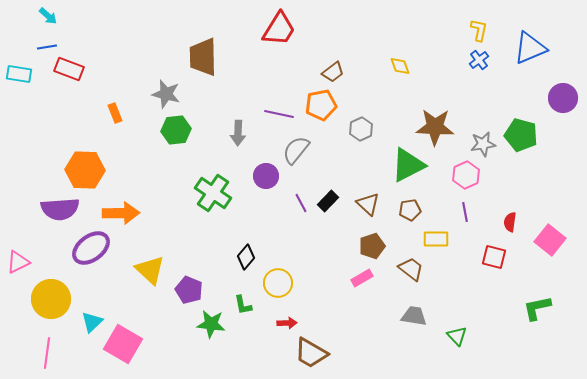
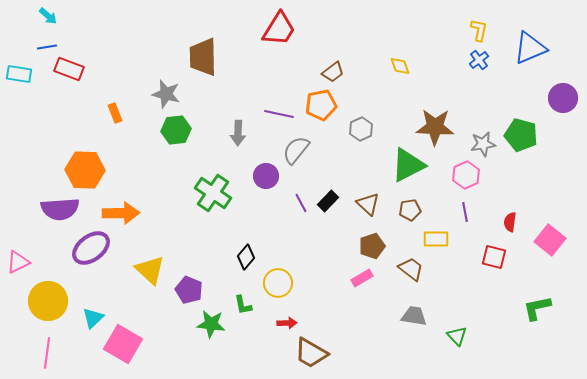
yellow circle at (51, 299): moved 3 px left, 2 px down
cyan triangle at (92, 322): moved 1 px right, 4 px up
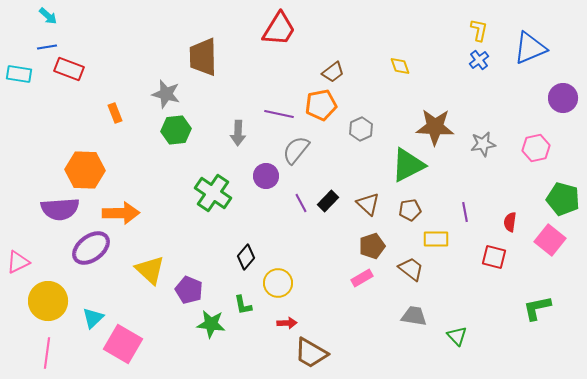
green pentagon at (521, 135): moved 42 px right, 64 px down
pink hexagon at (466, 175): moved 70 px right, 27 px up; rotated 12 degrees clockwise
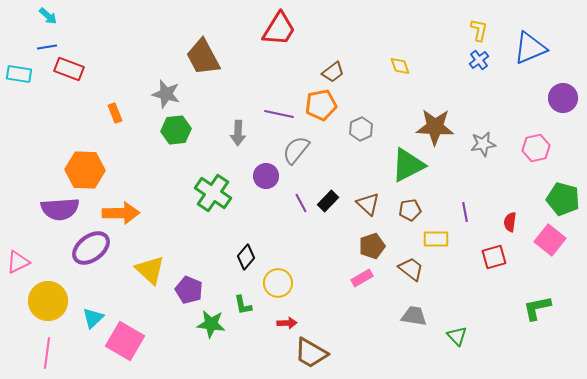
brown trapezoid at (203, 57): rotated 27 degrees counterclockwise
red square at (494, 257): rotated 30 degrees counterclockwise
pink square at (123, 344): moved 2 px right, 3 px up
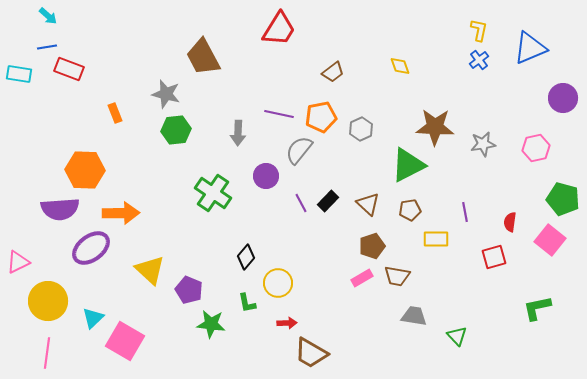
orange pentagon at (321, 105): moved 12 px down
gray semicircle at (296, 150): moved 3 px right
brown trapezoid at (411, 269): moved 14 px left, 7 px down; rotated 152 degrees clockwise
green L-shape at (243, 305): moved 4 px right, 2 px up
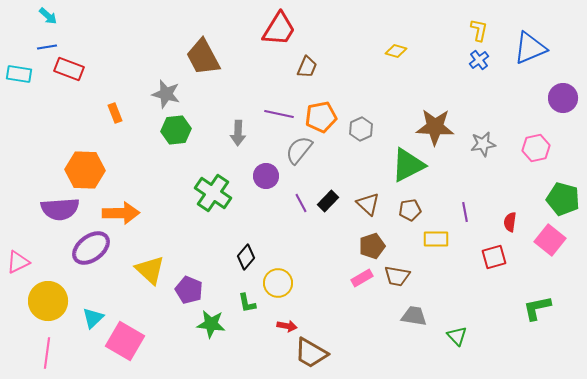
yellow diamond at (400, 66): moved 4 px left, 15 px up; rotated 55 degrees counterclockwise
brown trapezoid at (333, 72): moved 26 px left, 5 px up; rotated 30 degrees counterclockwise
red arrow at (287, 323): moved 3 px down; rotated 12 degrees clockwise
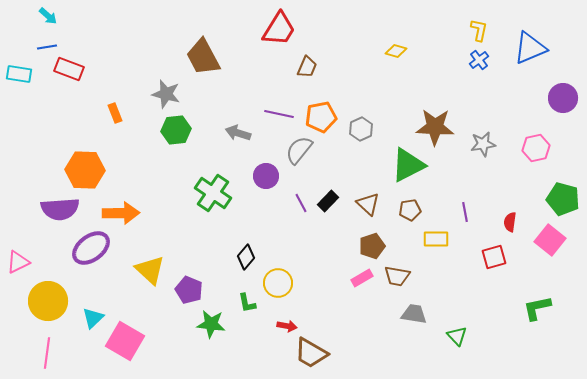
gray arrow at (238, 133): rotated 105 degrees clockwise
gray trapezoid at (414, 316): moved 2 px up
